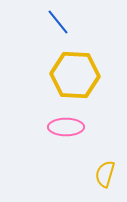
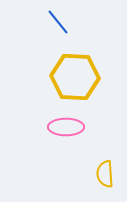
yellow hexagon: moved 2 px down
yellow semicircle: rotated 20 degrees counterclockwise
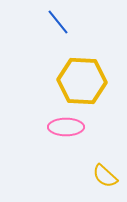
yellow hexagon: moved 7 px right, 4 px down
yellow semicircle: moved 2 px down; rotated 44 degrees counterclockwise
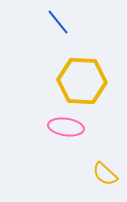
pink ellipse: rotated 8 degrees clockwise
yellow semicircle: moved 2 px up
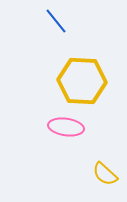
blue line: moved 2 px left, 1 px up
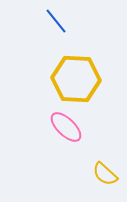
yellow hexagon: moved 6 px left, 2 px up
pink ellipse: rotated 36 degrees clockwise
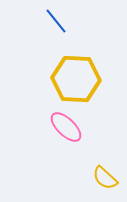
yellow semicircle: moved 4 px down
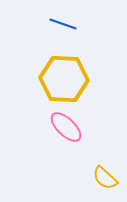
blue line: moved 7 px right, 3 px down; rotated 32 degrees counterclockwise
yellow hexagon: moved 12 px left
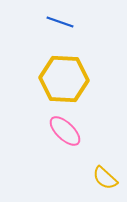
blue line: moved 3 px left, 2 px up
pink ellipse: moved 1 px left, 4 px down
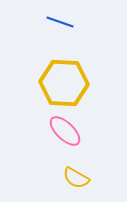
yellow hexagon: moved 4 px down
yellow semicircle: moved 29 px left; rotated 12 degrees counterclockwise
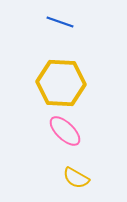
yellow hexagon: moved 3 px left
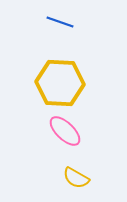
yellow hexagon: moved 1 px left
